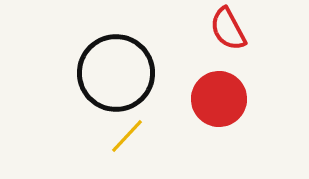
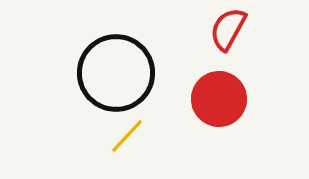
red semicircle: rotated 57 degrees clockwise
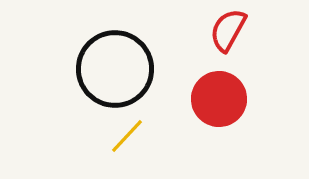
red semicircle: moved 1 px down
black circle: moved 1 px left, 4 px up
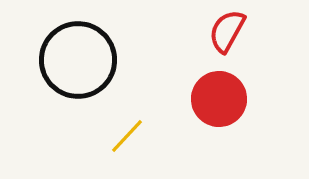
red semicircle: moved 1 px left, 1 px down
black circle: moved 37 px left, 9 px up
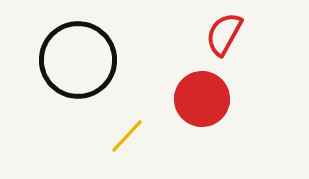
red semicircle: moved 3 px left, 3 px down
red circle: moved 17 px left
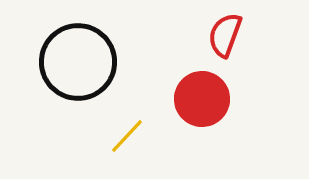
red semicircle: moved 1 px right, 1 px down; rotated 9 degrees counterclockwise
black circle: moved 2 px down
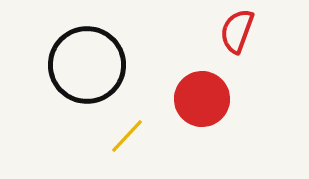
red semicircle: moved 12 px right, 4 px up
black circle: moved 9 px right, 3 px down
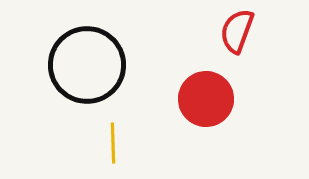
red circle: moved 4 px right
yellow line: moved 14 px left, 7 px down; rotated 45 degrees counterclockwise
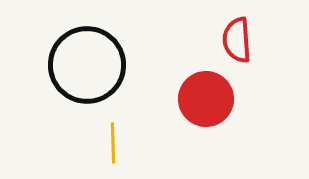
red semicircle: moved 9 px down; rotated 24 degrees counterclockwise
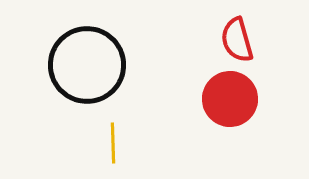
red semicircle: rotated 12 degrees counterclockwise
red circle: moved 24 px right
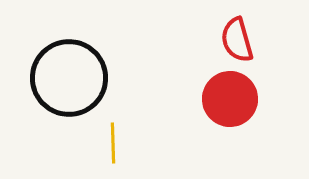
black circle: moved 18 px left, 13 px down
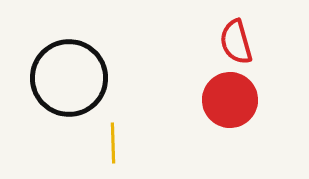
red semicircle: moved 1 px left, 2 px down
red circle: moved 1 px down
